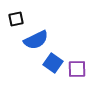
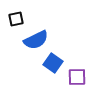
purple square: moved 8 px down
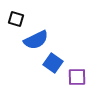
black square: rotated 28 degrees clockwise
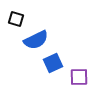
blue square: rotated 30 degrees clockwise
purple square: moved 2 px right
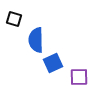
black square: moved 2 px left
blue semicircle: rotated 115 degrees clockwise
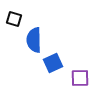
blue semicircle: moved 2 px left
purple square: moved 1 px right, 1 px down
